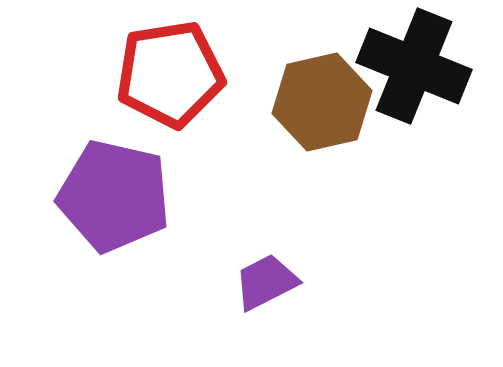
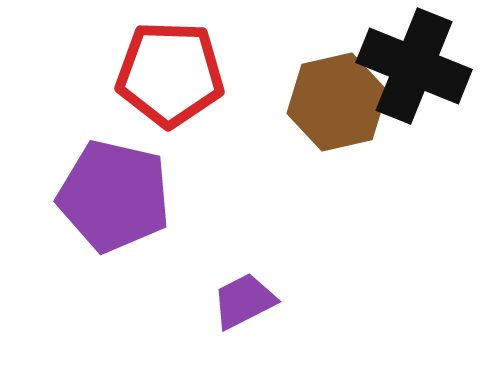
red pentagon: rotated 11 degrees clockwise
brown hexagon: moved 15 px right
purple trapezoid: moved 22 px left, 19 px down
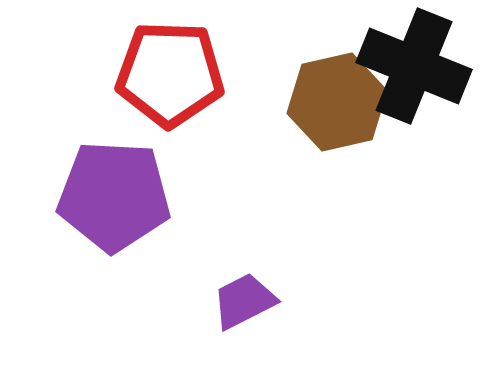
purple pentagon: rotated 10 degrees counterclockwise
